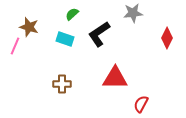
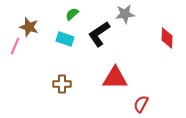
gray star: moved 8 px left, 1 px down
red diamond: rotated 25 degrees counterclockwise
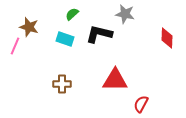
gray star: rotated 18 degrees clockwise
black L-shape: rotated 48 degrees clockwise
red triangle: moved 2 px down
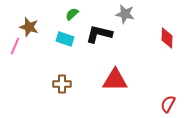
red semicircle: moved 27 px right
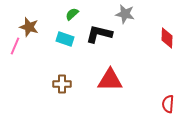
red triangle: moved 5 px left
red semicircle: rotated 24 degrees counterclockwise
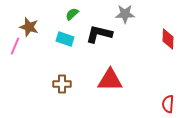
gray star: rotated 12 degrees counterclockwise
red diamond: moved 1 px right, 1 px down
